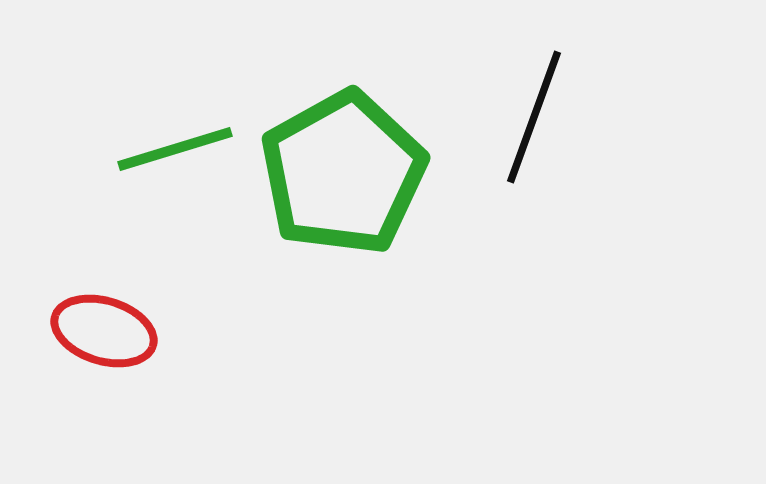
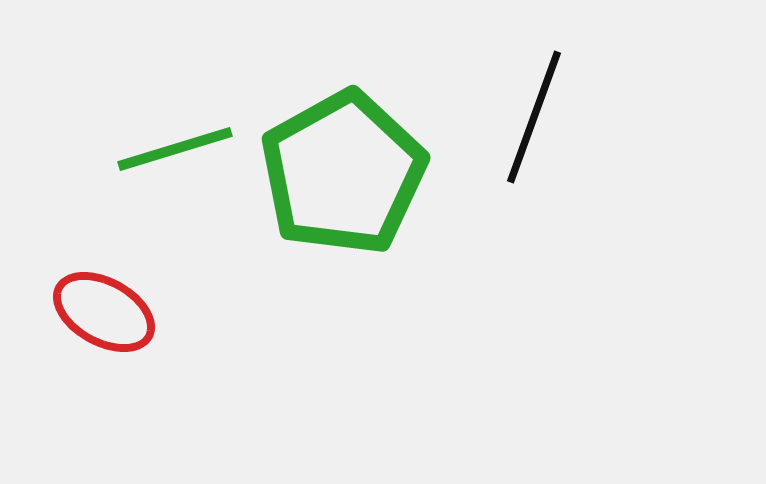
red ellipse: moved 19 px up; rotated 12 degrees clockwise
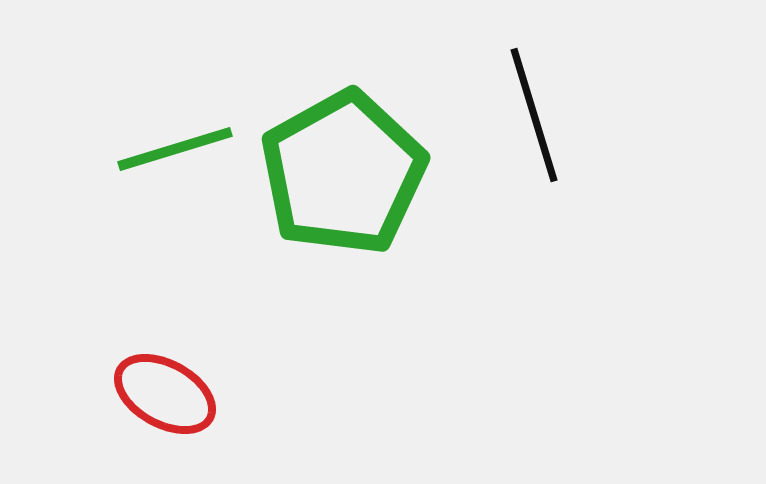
black line: moved 2 px up; rotated 37 degrees counterclockwise
red ellipse: moved 61 px right, 82 px down
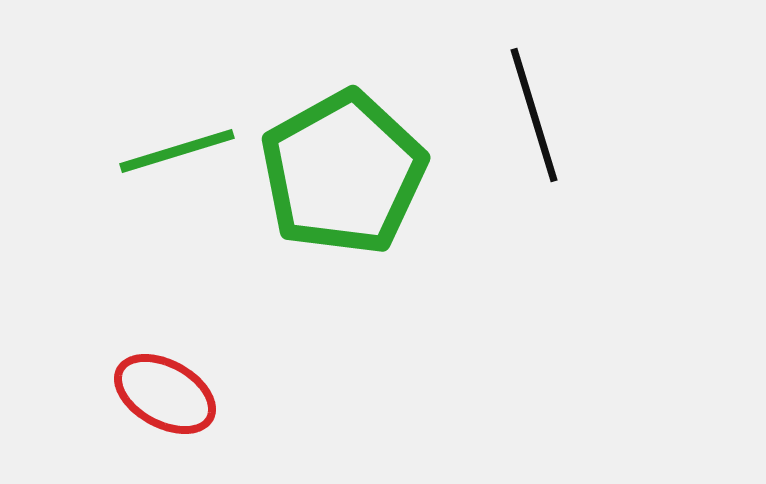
green line: moved 2 px right, 2 px down
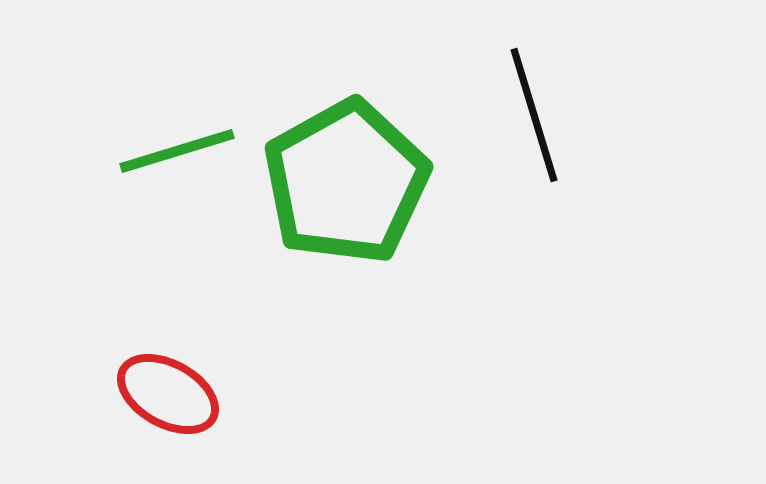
green pentagon: moved 3 px right, 9 px down
red ellipse: moved 3 px right
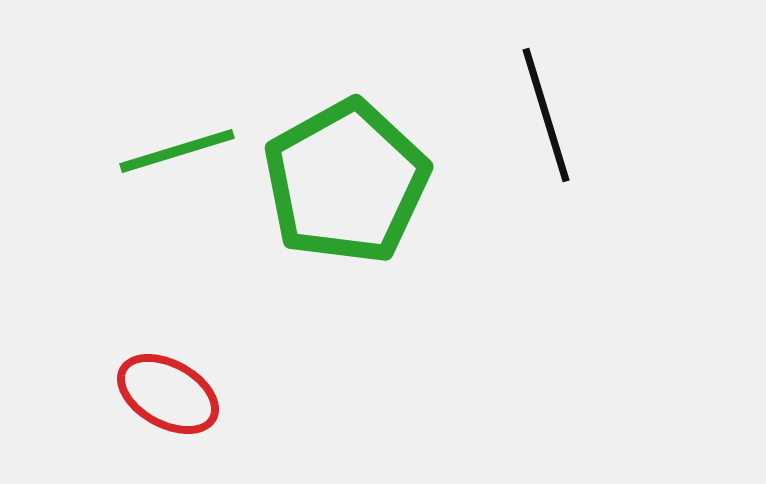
black line: moved 12 px right
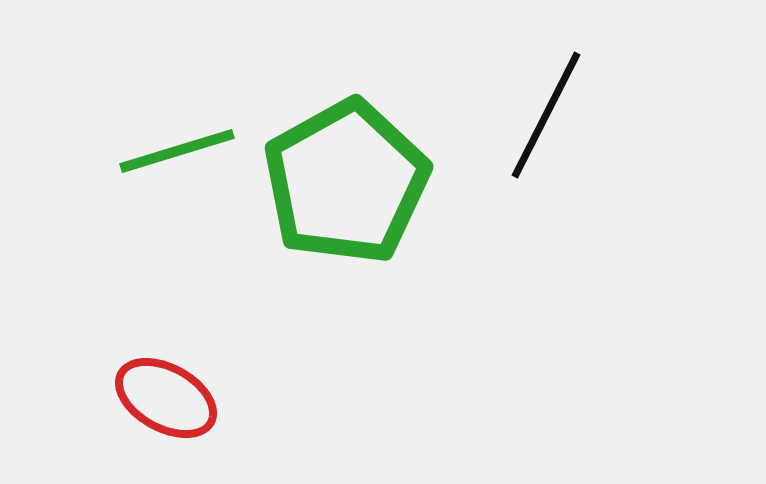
black line: rotated 44 degrees clockwise
red ellipse: moved 2 px left, 4 px down
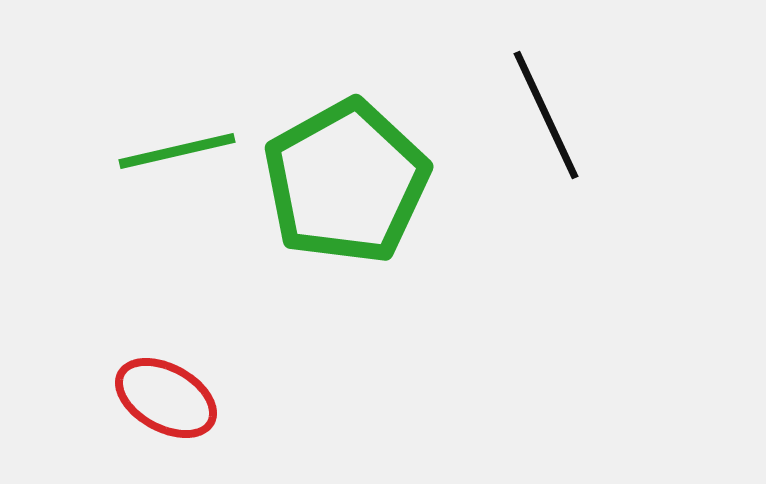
black line: rotated 52 degrees counterclockwise
green line: rotated 4 degrees clockwise
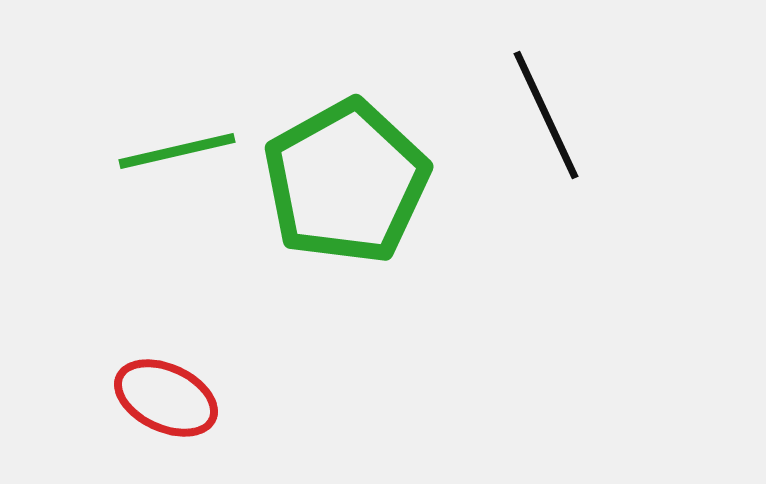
red ellipse: rotated 4 degrees counterclockwise
